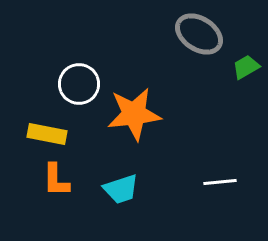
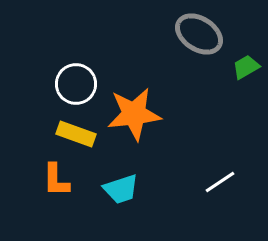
white circle: moved 3 px left
yellow rectangle: moved 29 px right; rotated 9 degrees clockwise
white line: rotated 28 degrees counterclockwise
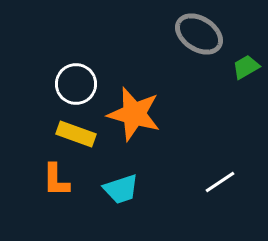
orange star: rotated 22 degrees clockwise
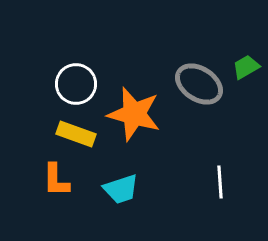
gray ellipse: moved 50 px down
white line: rotated 60 degrees counterclockwise
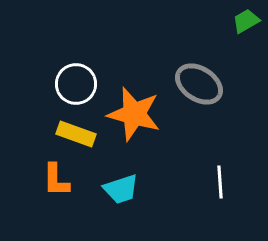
green trapezoid: moved 46 px up
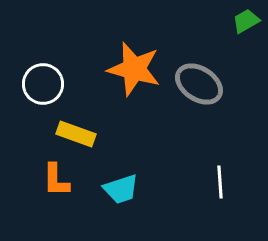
white circle: moved 33 px left
orange star: moved 45 px up
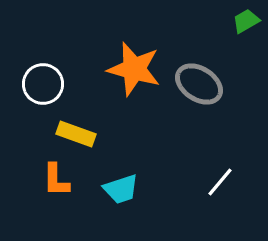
white line: rotated 44 degrees clockwise
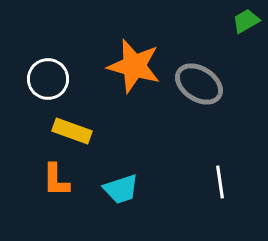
orange star: moved 3 px up
white circle: moved 5 px right, 5 px up
yellow rectangle: moved 4 px left, 3 px up
white line: rotated 48 degrees counterclockwise
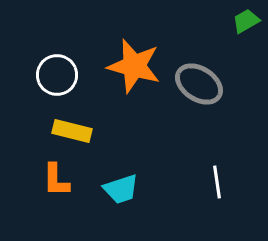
white circle: moved 9 px right, 4 px up
yellow rectangle: rotated 6 degrees counterclockwise
white line: moved 3 px left
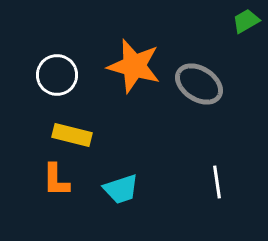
yellow rectangle: moved 4 px down
